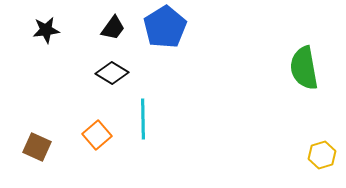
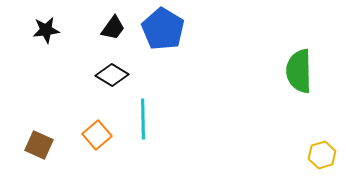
blue pentagon: moved 2 px left, 2 px down; rotated 9 degrees counterclockwise
green semicircle: moved 5 px left, 3 px down; rotated 9 degrees clockwise
black diamond: moved 2 px down
brown square: moved 2 px right, 2 px up
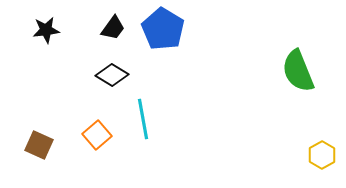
green semicircle: moved 1 px left; rotated 21 degrees counterclockwise
cyan line: rotated 9 degrees counterclockwise
yellow hexagon: rotated 12 degrees counterclockwise
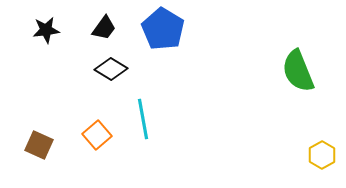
black trapezoid: moved 9 px left
black diamond: moved 1 px left, 6 px up
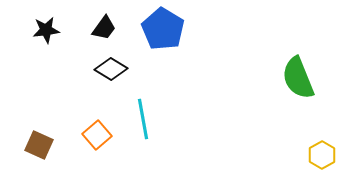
green semicircle: moved 7 px down
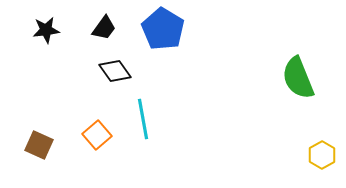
black diamond: moved 4 px right, 2 px down; rotated 24 degrees clockwise
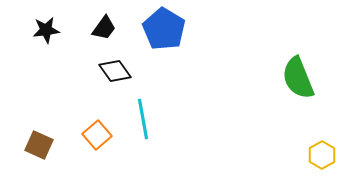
blue pentagon: moved 1 px right
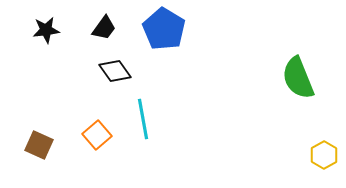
yellow hexagon: moved 2 px right
